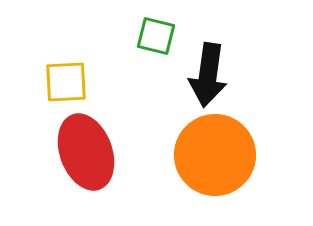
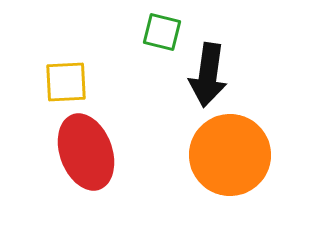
green square: moved 6 px right, 4 px up
orange circle: moved 15 px right
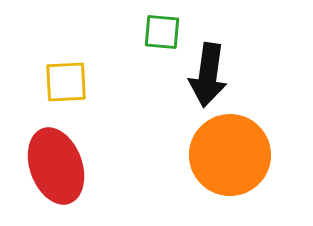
green square: rotated 9 degrees counterclockwise
red ellipse: moved 30 px left, 14 px down
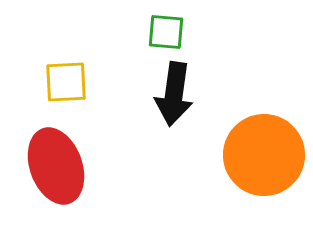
green square: moved 4 px right
black arrow: moved 34 px left, 19 px down
orange circle: moved 34 px right
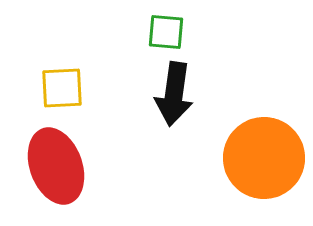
yellow square: moved 4 px left, 6 px down
orange circle: moved 3 px down
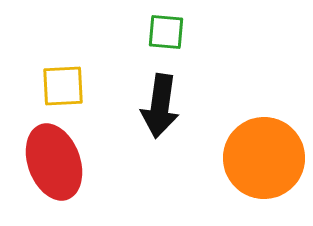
yellow square: moved 1 px right, 2 px up
black arrow: moved 14 px left, 12 px down
red ellipse: moved 2 px left, 4 px up
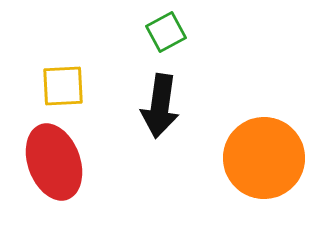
green square: rotated 33 degrees counterclockwise
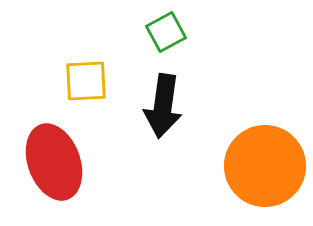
yellow square: moved 23 px right, 5 px up
black arrow: moved 3 px right
orange circle: moved 1 px right, 8 px down
